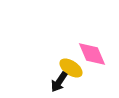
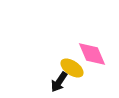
yellow ellipse: moved 1 px right
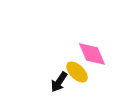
yellow ellipse: moved 5 px right, 4 px down; rotated 10 degrees clockwise
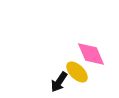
pink diamond: moved 1 px left
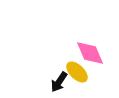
pink diamond: moved 1 px left, 1 px up
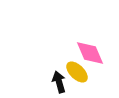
black arrow: rotated 130 degrees clockwise
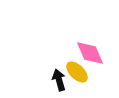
black arrow: moved 2 px up
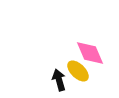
yellow ellipse: moved 1 px right, 1 px up
